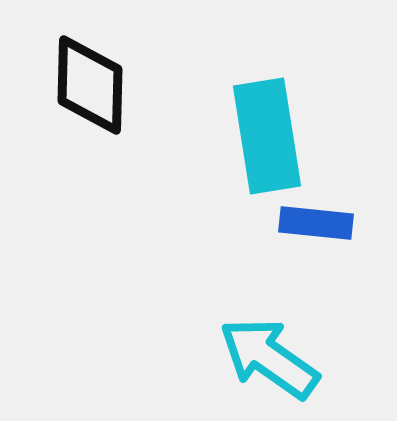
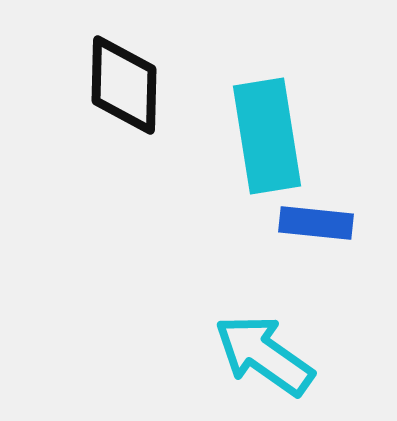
black diamond: moved 34 px right
cyan arrow: moved 5 px left, 3 px up
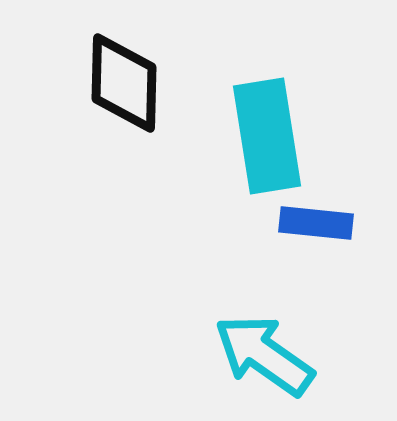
black diamond: moved 2 px up
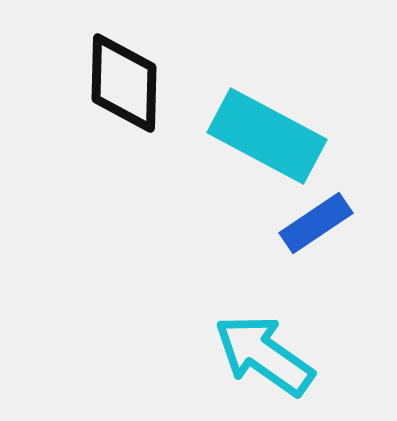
cyan rectangle: rotated 53 degrees counterclockwise
blue rectangle: rotated 40 degrees counterclockwise
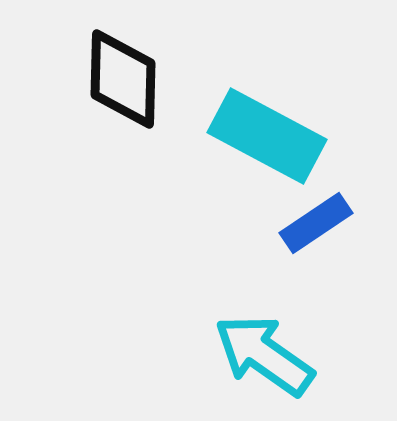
black diamond: moved 1 px left, 4 px up
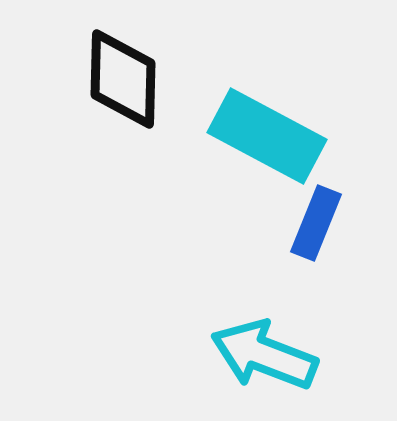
blue rectangle: rotated 34 degrees counterclockwise
cyan arrow: rotated 14 degrees counterclockwise
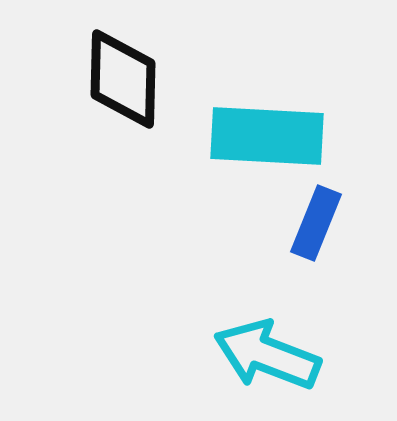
cyan rectangle: rotated 25 degrees counterclockwise
cyan arrow: moved 3 px right
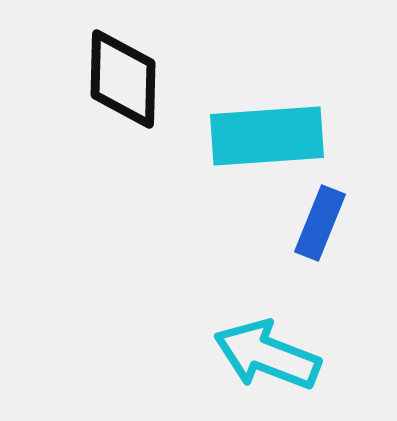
cyan rectangle: rotated 7 degrees counterclockwise
blue rectangle: moved 4 px right
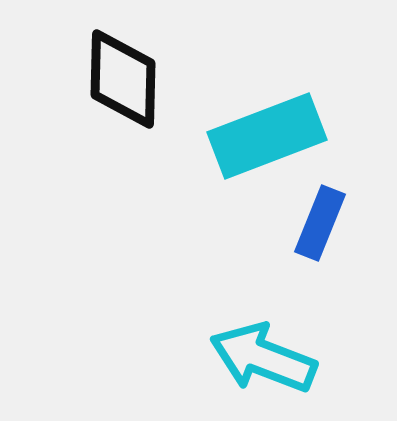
cyan rectangle: rotated 17 degrees counterclockwise
cyan arrow: moved 4 px left, 3 px down
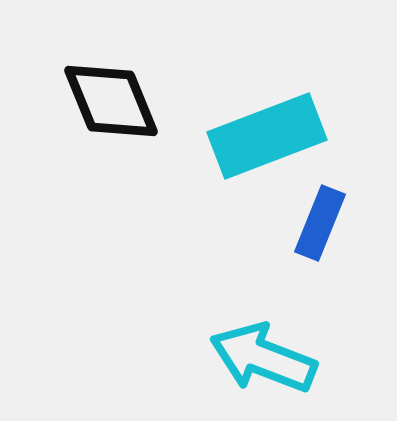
black diamond: moved 12 px left, 22 px down; rotated 24 degrees counterclockwise
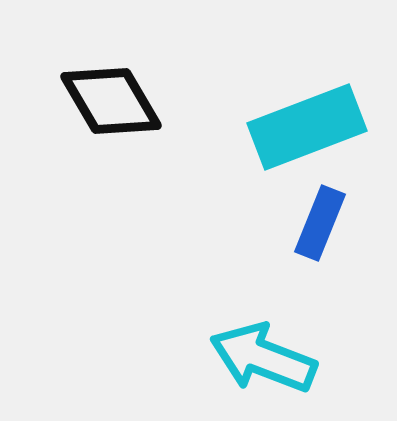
black diamond: rotated 8 degrees counterclockwise
cyan rectangle: moved 40 px right, 9 px up
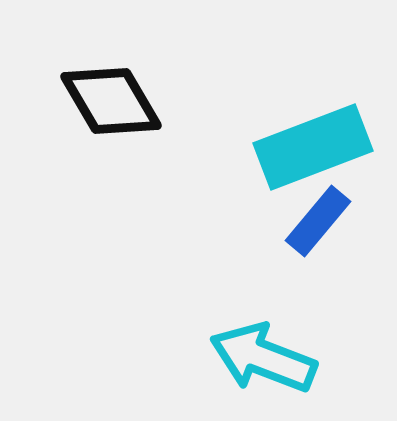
cyan rectangle: moved 6 px right, 20 px down
blue rectangle: moved 2 px left, 2 px up; rotated 18 degrees clockwise
